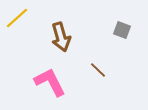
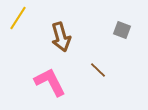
yellow line: moved 1 px right; rotated 15 degrees counterclockwise
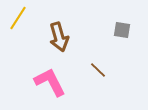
gray square: rotated 12 degrees counterclockwise
brown arrow: moved 2 px left
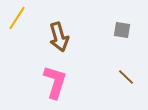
yellow line: moved 1 px left
brown line: moved 28 px right, 7 px down
pink L-shape: moved 5 px right; rotated 44 degrees clockwise
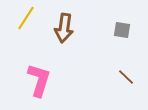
yellow line: moved 9 px right
brown arrow: moved 5 px right, 9 px up; rotated 24 degrees clockwise
pink L-shape: moved 16 px left, 2 px up
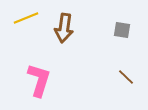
yellow line: rotated 35 degrees clockwise
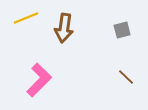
gray square: rotated 24 degrees counterclockwise
pink L-shape: rotated 28 degrees clockwise
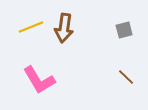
yellow line: moved 5 px right, 9 px down
gray square: moved 2 px right
pink L-shape: rotated 104 degrees clockwise
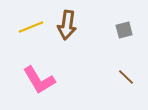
brown arrow: moved 3 px right, 3 px up
